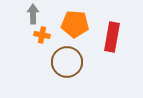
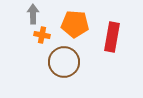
brown circle: moved 3 px left
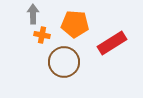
red rectangle: moved 6 px down; rotated 48 degrees clockwise
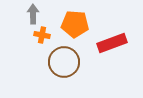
red rectangle: rotated 12 degrees clockwise
